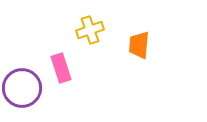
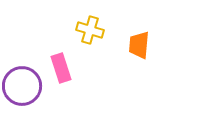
yellow cross: rotated 36 degrees clockwise
purple circle: moved 2 px up
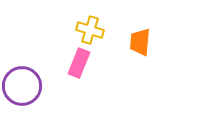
orange trapezoid: moved 1 px right, 3 px up
pink rectangle: moved 18 px right, 5 px up; rotated 40 degrees clockwise
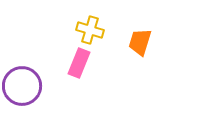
orange trapezoid: rotated 12 degrees clockwise
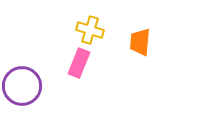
orange trapezoid: rotated 12 degrees counterclockwise
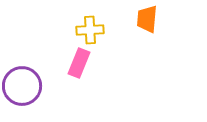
yellow cross: rotated 20 degrees counterclockwise
orange trapezoid: moved 7 px right, 23 px up
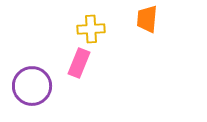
yellow cross: moved 1 px right, 1 px up
purple circle: moved 10 px right
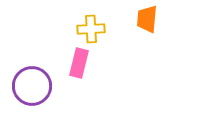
pink rectangle: rotated 8 degrees counterclockwise
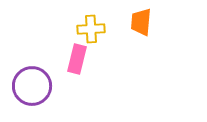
orange trapezoid: moved 6 px left, 3 px down
pink rectangle: moved 2 px left, 4 px up
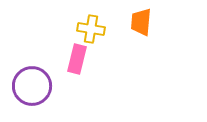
yellow cross: rotated 12 degrees clockwise
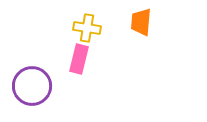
yellow cross: moved 4 px left, 1 px up
pink rectangle: moved 2 px right
